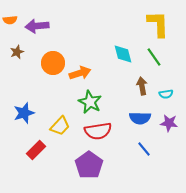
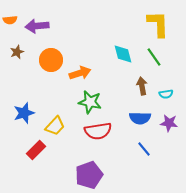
orange circle: moved 2 px left, 3 px up
green star: rotated 15 degrees counterclockwise
yellow trapezoid: moved 5 px left
purple pentagon: moved 10 px down; rotated 16 degrees clockwise
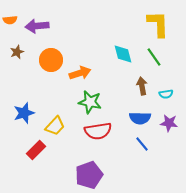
blue line: moved 2 px left, 5 px up
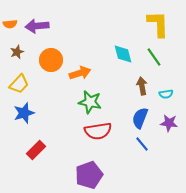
orange semicircle: moved 4 px down
blue semicircle: rotated 110 degrees clockwise
yellow trapezoid: moved 36 px left, 42 px up
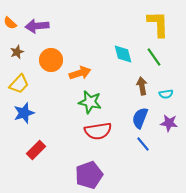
orange semicircle: moved 1 px up; rotated 48 degrees clockwise
blue line: moved 1 px right
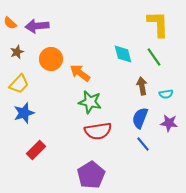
orange circle: moved 1 px up
orange arrow: rotated 125 degrees counterclockwise
purple pentagon: moved 2 px right; rotated 12 degrees counterclockwise
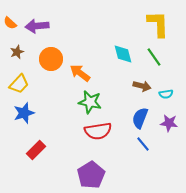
brown arrow: rotated 114 degrees clockwise
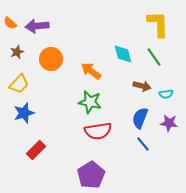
orange arrow: moved 11 px right, 2 px up
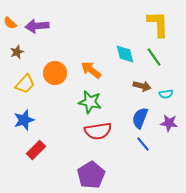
cyan diamond: moved 2 px right
orange circle: moved 4 px right, 14 px down
orange arrow: moved 1 px up
yellow trapezoid: moved 6 px right
blue star: moved 7 px down
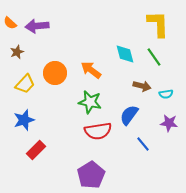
blue semicircle: moved 11 px left, 3 px up; rotated 15 degrees clockwise
